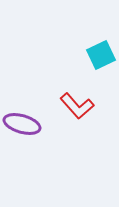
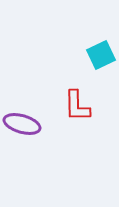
red L-shape: rotated 40 degrees clockwise
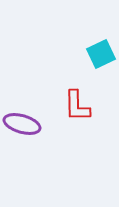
cyan square: moved 1 px up
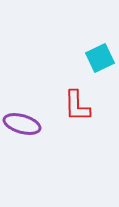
cyan square: moved 1 px left, 4 px down
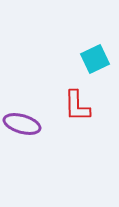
cyan square: moved 5 px left, 1 px down
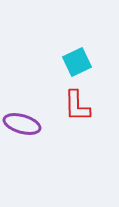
cyan square: moved 18 px left, 3 px down
